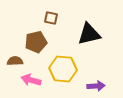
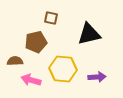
purple arrow: moved 1 px right, 9 px up
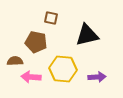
black triangle: moved 2 px left, 1 px down
brown pentagon: rotated 25 degrees clockwise
pink arrow: moved 3 px up; rotated 12 degrees counterclockwise
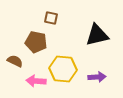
black triangle: moved 10 px right
brown semicircle: rotated 28 degrees clockwise
pink arrow: moved 5 px right, 4 px down
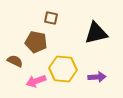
black triangle: moved 1 px left, 2 px up
pink arrow: rotated 24 degrees counterclockwise
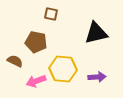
brown square: moved 4 px up
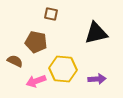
purple arrow: moved 2 px down
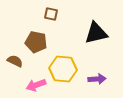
pink arrow: moved 4 px down
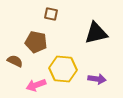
purple arrow: rotated 12 degrees clockwise
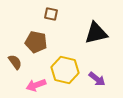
brown semicircle: moved 1 px down; rotated 28 degrees clockwise
yellow hexagon: moved 2 px right, 1 px down; rotated 8 degrees clockwise
purple arrow: rotated 30 degrees clockwise
